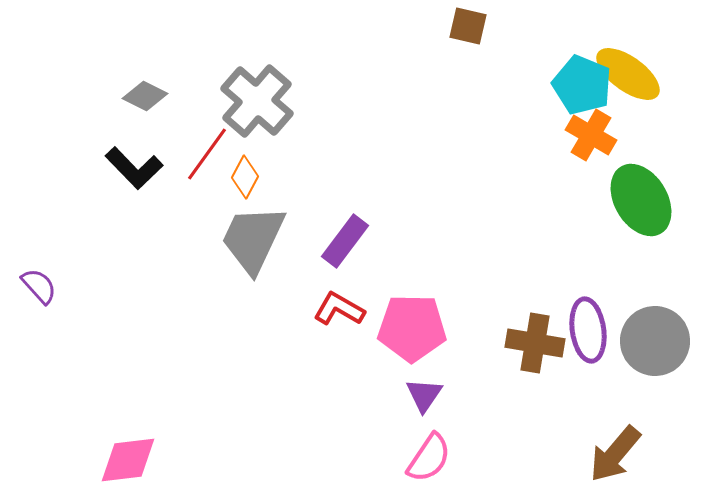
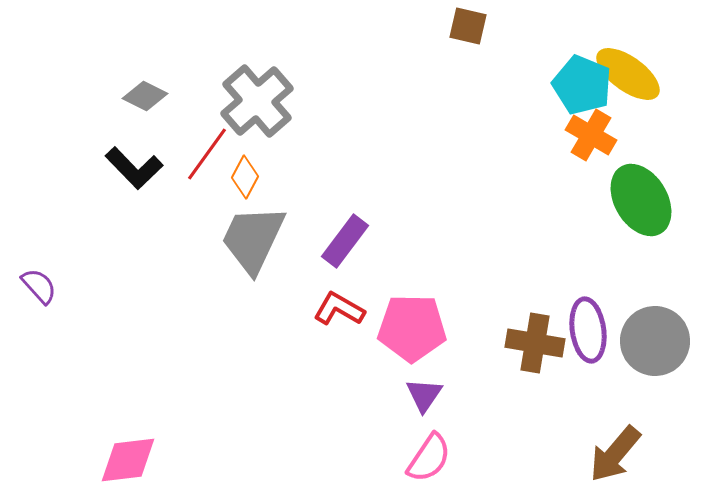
gray cross: rotated 8 degrees clockwise
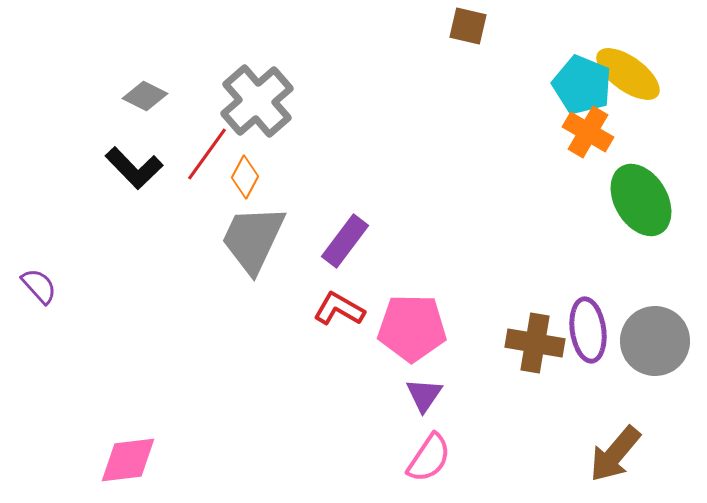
orange cross: moved 3 px left, 3 px up
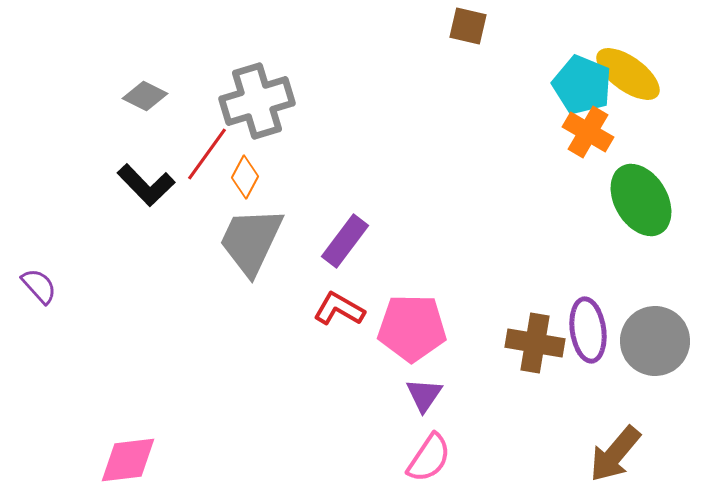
gray cross: rotated 24 degrees clockwise
black L-shape: moved 12 px right, 17 px down
gray trapezoid: moved 2 px left, 2 px down
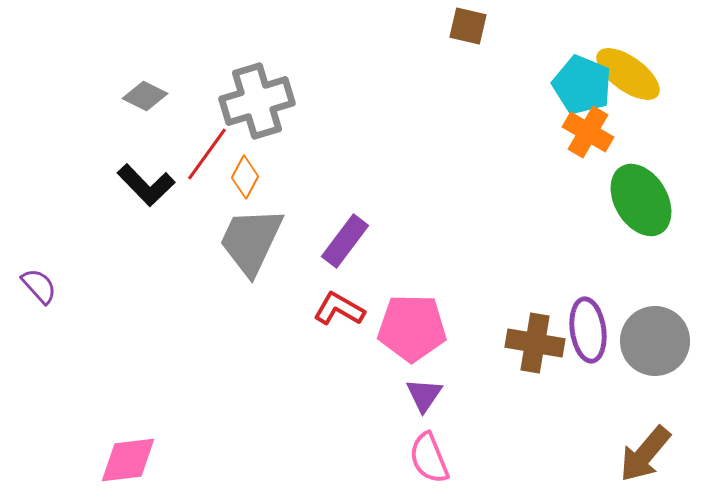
brown arrow: moved 30 px right
pink semicircle: rotated 124 degrees clockwise
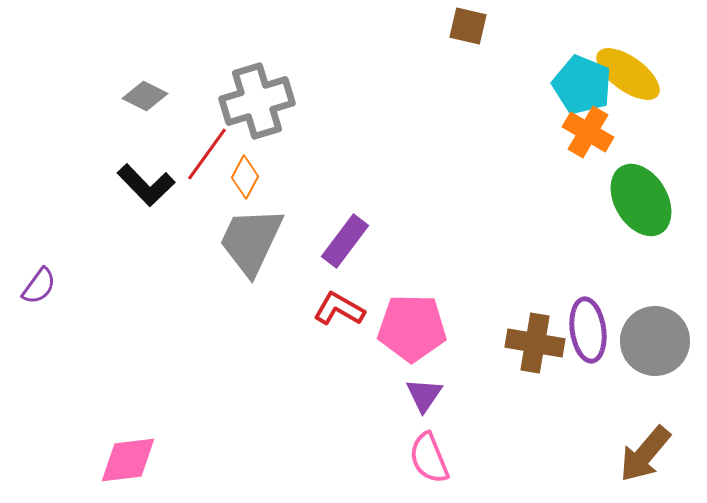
purple semicircle: rotated 78 degrees clockwise
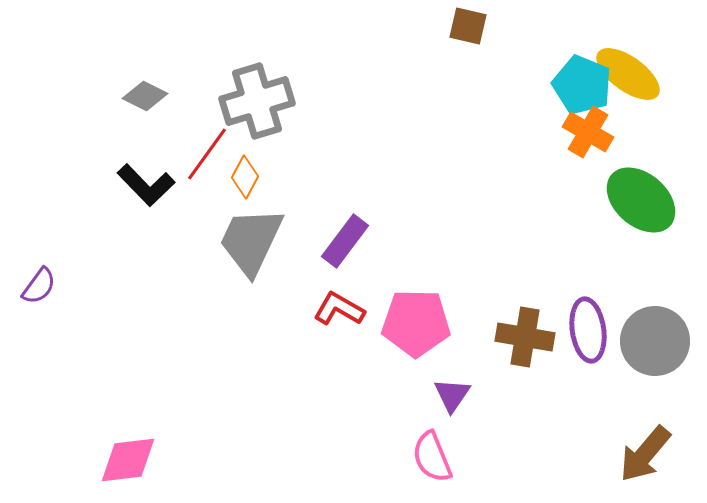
green ellipse: rotated 18 degrees counterclockwise
pink pentagon: moved 4 px right, 5 px up
brown cross: moved 10 px left, 6 px up
purple triangle: moved 28 px right
pink semicircle: moved 3 px right, 1 px up
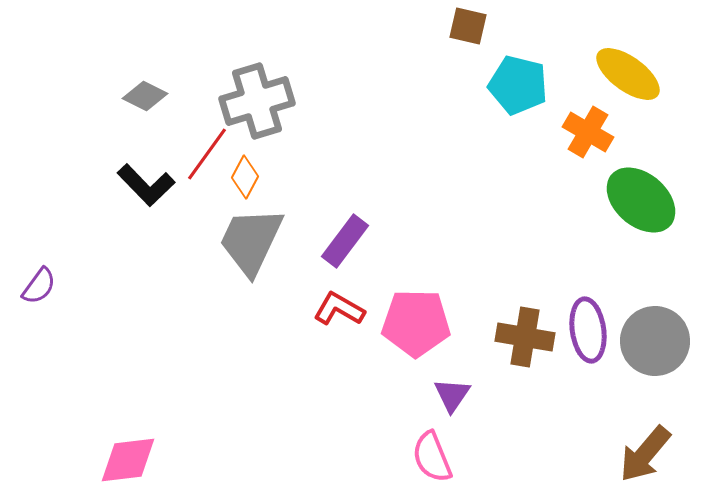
cyan pentagon: moved 64 px left; rotated 8 degrees counterclockwise
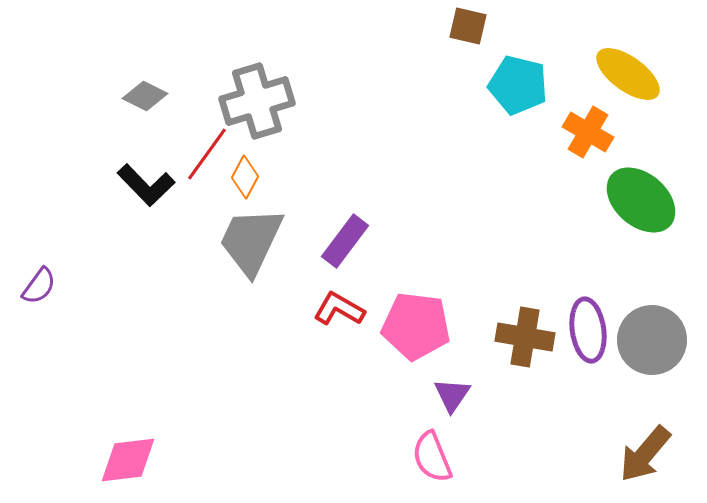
pink pentagon: moved 3 px down; rotated 6 degrees clockwise
gray circle: moved 3 px left, 1 px up
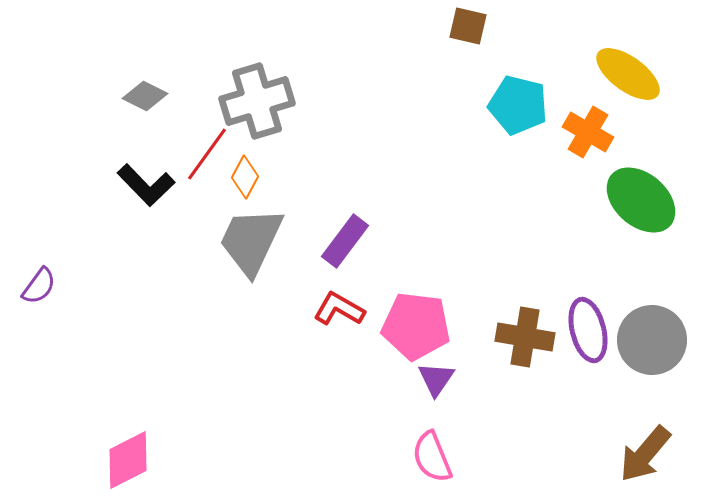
cyan pentagon: moved 20 px down
purple ellipse: rotated 6 degrees counterclockwise
purple triangle: moved 16 px left, 16 px up
pink diamond: rotated 20 degrees counterclockwise
